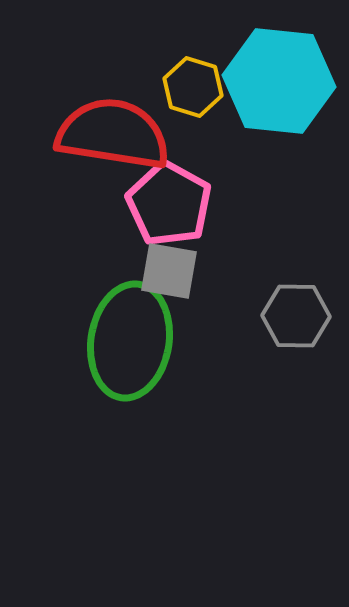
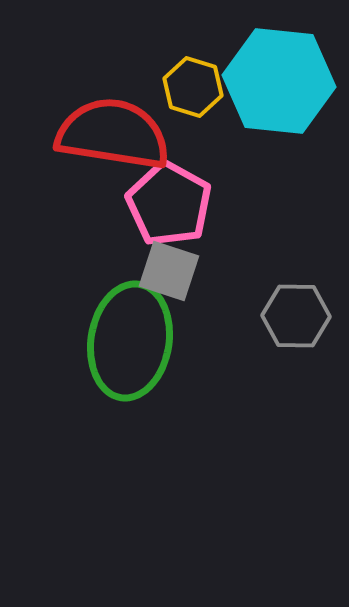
gray square: rotated 8 degrees clockwise
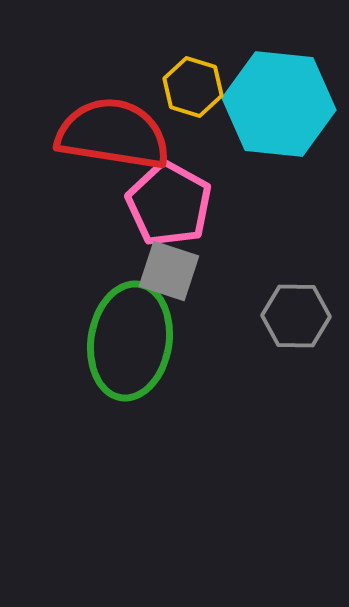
cyan hexagon: moved 23 px down
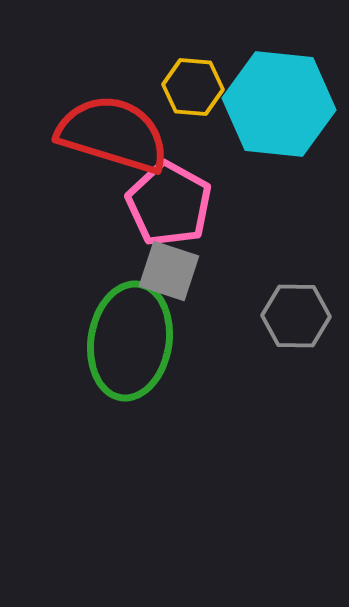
yellow hexagon: rotated 12 degrees counterclockwise
red semicircle: rotated 8 degrees clockwise
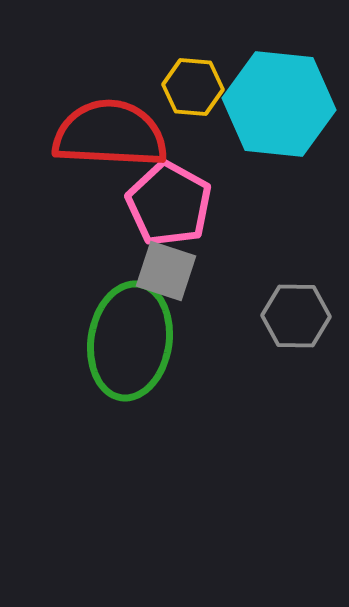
red semicircle: moved 3 px left; rotated 14 degrees counterclockwise
gray square: moved 3 px left
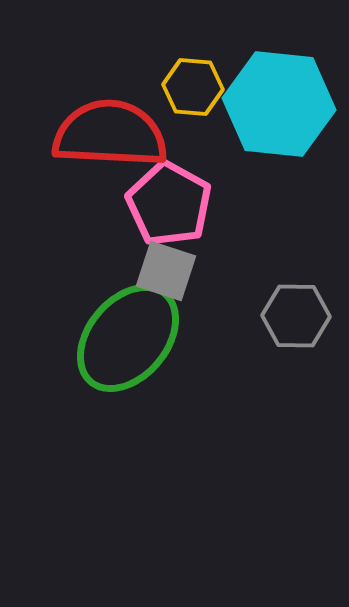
green ellipse: moved 2 px left, 3 px up; rotated 31 degrees clockwise
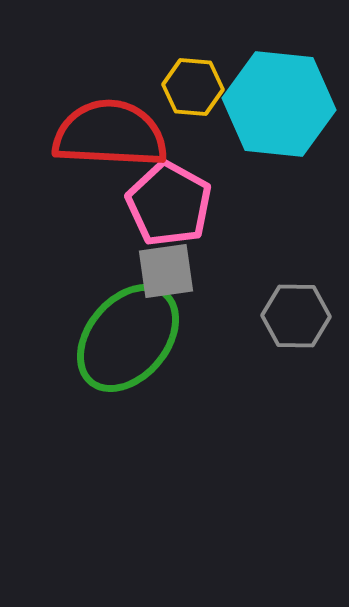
gray square: rotated 26 degrees counterclockwise
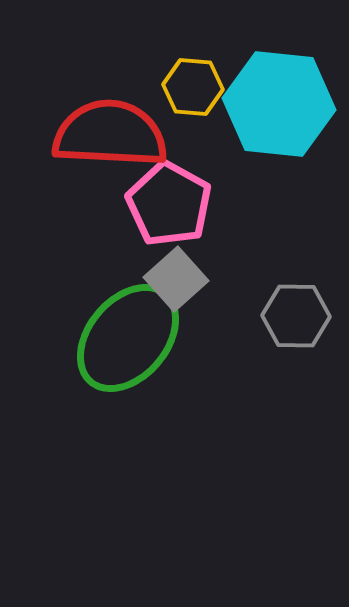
gray square: moved 10 px right, 8 px down; rotated 34 degrees counterclockwise
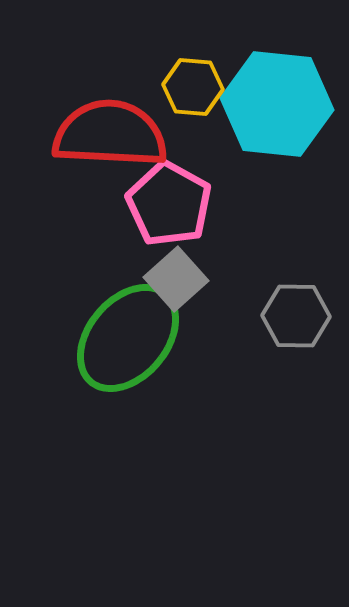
cyan hexagon: moved 2 px left
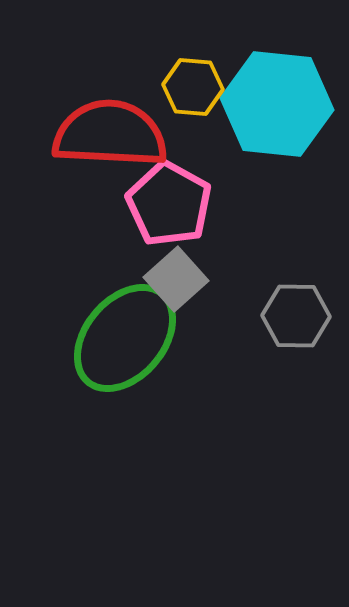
green ellipse: moved 3 px left
